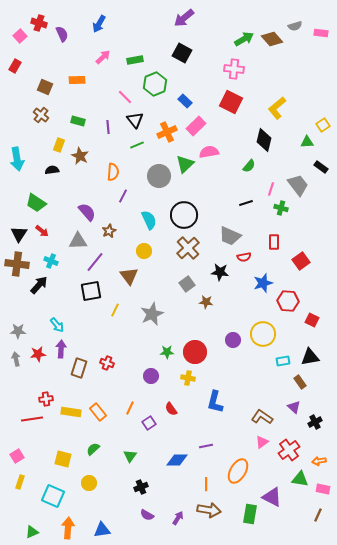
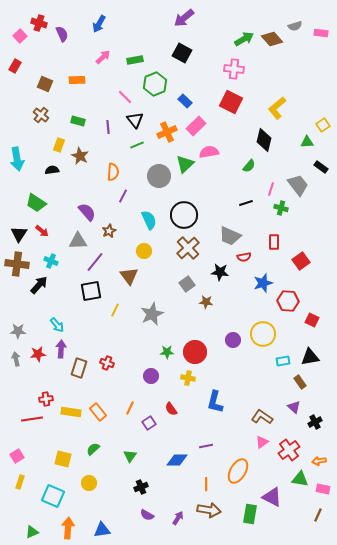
brown square at (45, 87): moved 3 px up
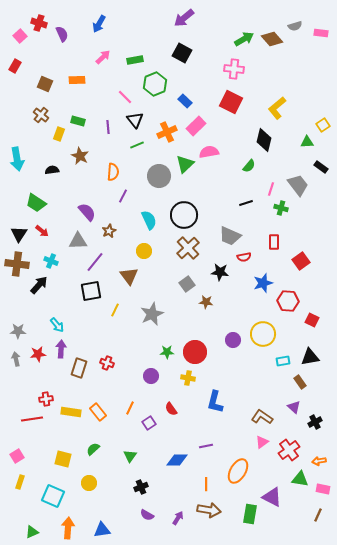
yellow rectangle at (59, 145): moved 11 px up
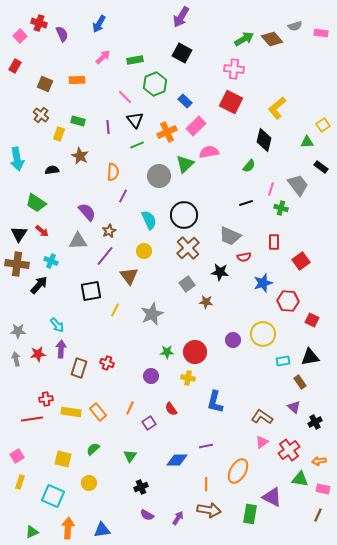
purple arrow at (184, 18): moved 3 px left, 1 px up; rotated 20 degrees counterclockwise
purple line at (95, 262): moved 10 px right, 6 px up
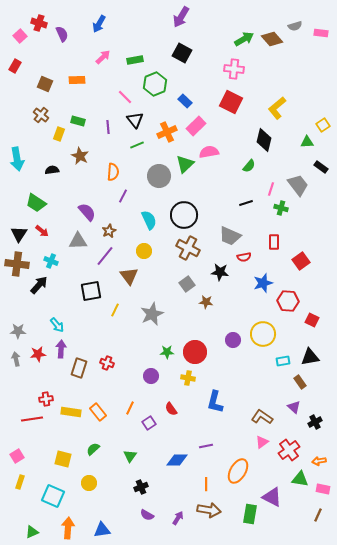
brown cross at (188, 248): rotated 20 degrees counterclockwise
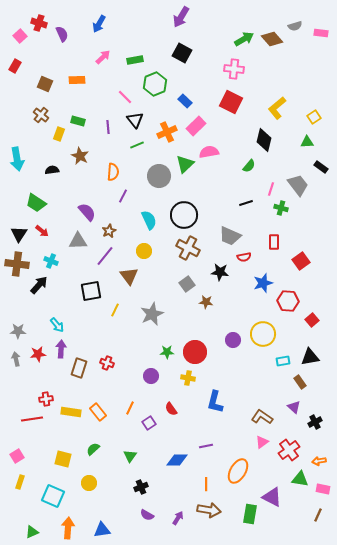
yellow square at (323, 125): moved 9 px left, 8 px up
red square at (312, 320): rotated 24 degrees clockwise
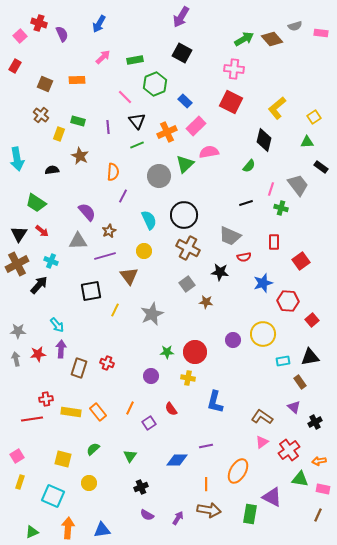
black triangle at (135, 120): moved 2 px right, 1 px down
purple line at (105, 256): rotated 35 degrees clockwise
brown cross at (17, 264): rotated 35 degrees counterclockwise
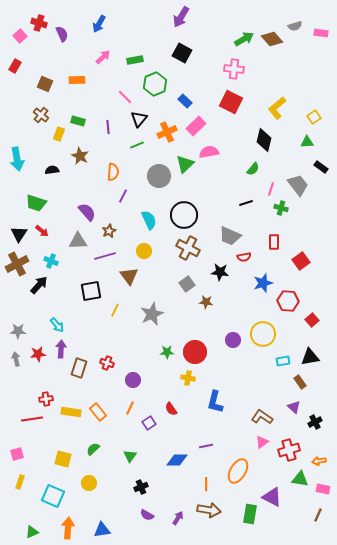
black triangle at (137, 121): moved 2 px right, 2 px up; rotated 18 degrees clockwise
green semicircle at (249, 166): moved 4 px right, 3 px down
green trapezoid at (36, 203): rotated 15 degrees counterclockwise
purple circle at (151, 376): moved 18 px left, 4 px down
red cross at (289, 450): rotated 20 degrees clockwise
pink square at (17, 456): moved 2 px up; rotated 16 degrees clockwise
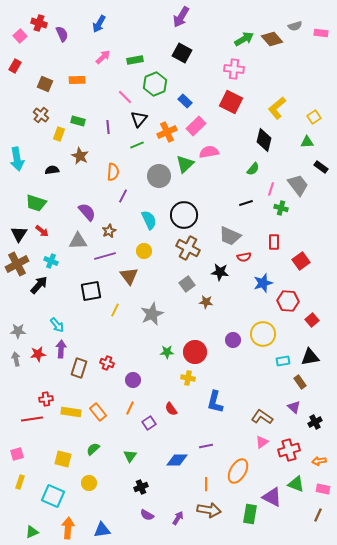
green triangle at (300, 479): moved 4 px left, 5 px down; rotated 12 degrees clockwise
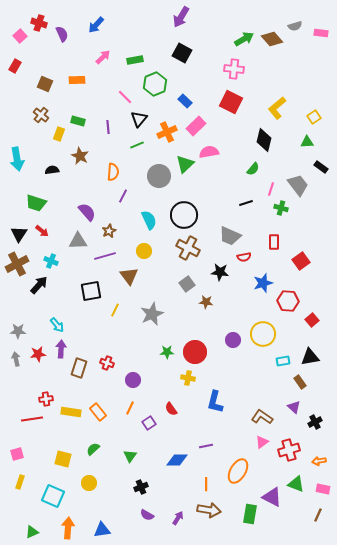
blue arrow at (99, 24): moved 3 px left, 1 px down; rotated 12 degrees clockwise
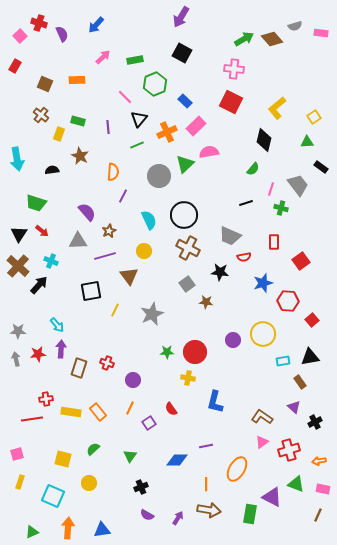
brown cross at (17, 264): moved 1 px right, 2 px down; rotated 20 degrees counterclockwise
orange ellipse at (238, 471): moved 1 px left, 2 px up
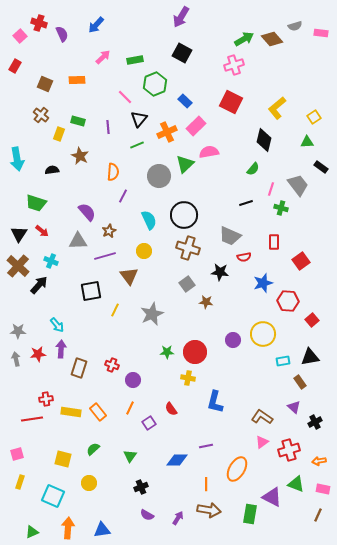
pink cross at (234, 69): moved 4 px up; rotated 24 degrees counterclockwise
brown cross at (188, 248): rotated 10 degrees counterclockwise
red cross at (107, 363): moved 5 px right, 2 px down
